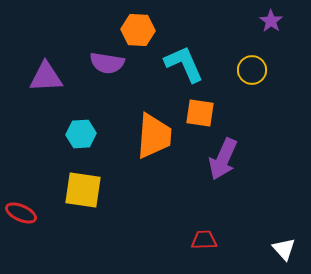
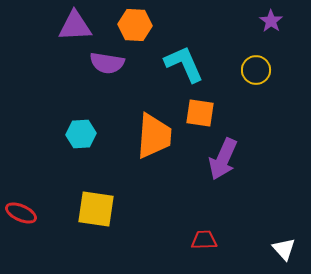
orange hexagon: moved 3 px left, 5 px up
yellow circle: moved 4 px right
purple triangle: moved 29 px right, 51 px up
yellow square: moved 13 px right, 19 px down
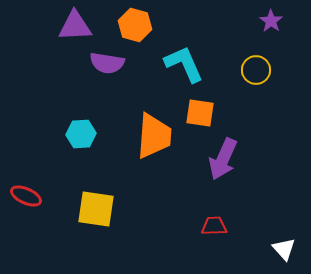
orange hexagon: rotated 12 degrees clockwise
red ellipse: moved 5 px right, 17 px up
red trapezoid: moved 10 px right, 14 px up
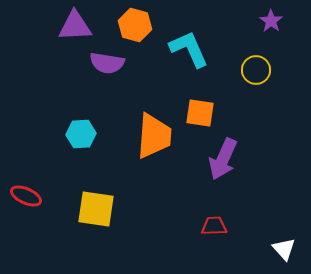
cyan L-shape: moved 5 px right, 15 px up
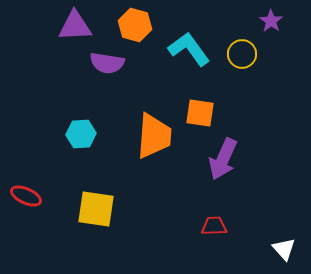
cyan L-shape: rotated 12 degrees counterclockwise
yellow circle: moved 14 px left, 16 px up
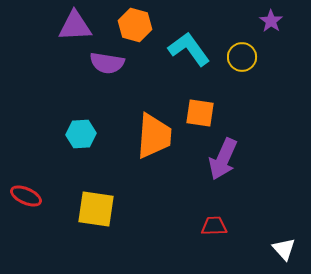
yellow circle: moved 3 px down
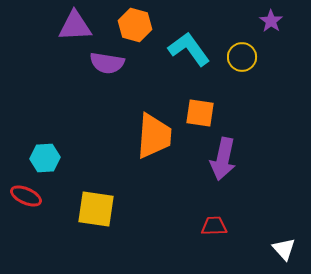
cyan hexagon: moved 36 px left, 24 px down
purple arrow: rotated 12 degrees counterclockwise
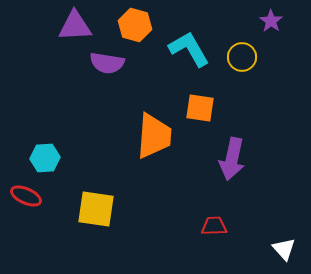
cyan L-shape: rotated 6 degrees clockwise
orange square: moved 5 px up
purple arrow: moved 9 px right
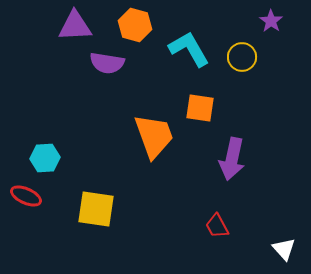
orange trapezoid: rotated 24 degrees counterclockwise
red trapezoid: moved 3 px right; rotated 116 degrees counterclockwise
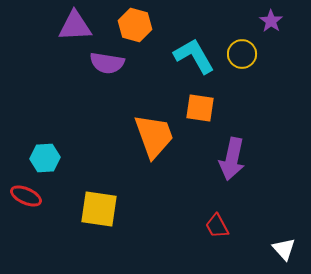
cyan L-shape: moved 5 px right, 7 px down
yellow circle: moved 3 px up
yellow square: moved 3 px right
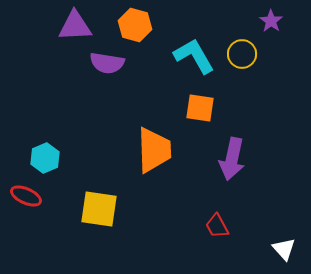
orange trapezoid: moved 14 px down; rotated 18 degrees clockwise
cyan hexagon: rotated 20 degrees counterclockwise
